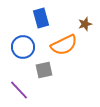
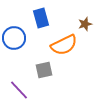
blue circle: moved 9 px left, 9 px up
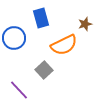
gray square: rotated 30 degrees counterclockwise
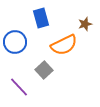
blue circle: moved 1 px right, 4 px down
purple line: moved 3 px up
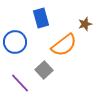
orange semicircle: rotated 12 degrees counterclockwise
purple line: moved 1 px right, 4 px up
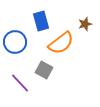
blue rectangle: moved 3 px down
orange semicircle: moved 3 px left, 2 px up
gray square: rotated 18 degrees counterclockwise
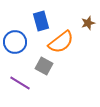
brown star: moved 3 px right, 1 px up
orange semicircle: moved 1 px up
gray square: moved 4 px up
purple line: rotated 15 degrees counterclockwise
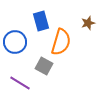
orange semicircle: rotated 36 degrees counterclockwise
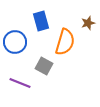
orange semicircle: moved 4 px right
purple line: rotated 10 degrees counterclockwise
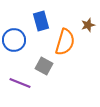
brown star: moved 2 px down
blue circle: moved 1 px left, 2 px up
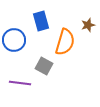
purple line: rotated 15 degrees counterclockwise
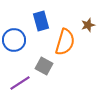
purple line: rotated 40 degrees counterclockwise
